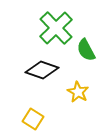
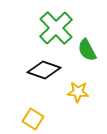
green semicircle: moved 1 px right
black diamond: moved 2 px right
yellow star: rotated 25 degrees counterclockwise
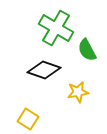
green cross: rotated 16 degrees counterclockwise
yellow star: rotated 15 degrees counterclockwise
yellow square: moved 5 px left
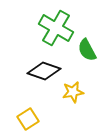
black diamond: moved 1 px down
yellow star: moved 5 px left
yellow square: rotated 25 degrees clockwise
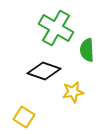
green semicircle: rotated 25 degrees clockwise
yellow square: moved 4 px left, 2 px up; rotated 25 degrees counterclockwise
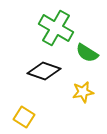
green semicircle: moved 3 px down; rotated 55 degrees counterclockwise
yellow star: moved 10 px right
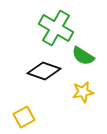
green semicircle: moved 4 px left, 3 px down
yellow square: rotated 30 degrees clockwise
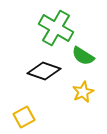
yellow star: rotated 15 degrees counterclockwise
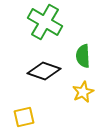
green cross: moved 11 px left, 6 px up
green semicircle: rotated 55 degrees clockwise
yellow square: rotated 15 degrees clockwise
